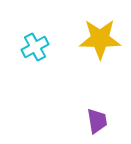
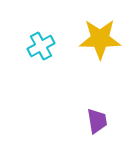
cyan cross: moved 6 px right, 1 px up
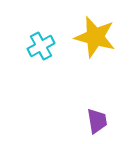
yellow star: moved 5 px left, 2 px up; rotated 15 degrees clockwise
